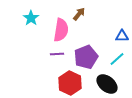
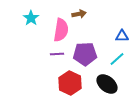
brown arrow: rotated 40 degrees clockwise
purple pentagon: moved 1 px left, 3 px up; rotated 20 degrees clockwise
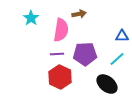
red hexagon: moved 10 px left, 6 px up
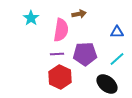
blue triangle: moved 5 px left, 4 px up
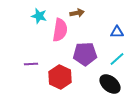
brown arrow: moved 2 px left, 1 px up
cyan star: moved 8 px right, 2 px up; rotated 21 degrees counterclockwise
pink semicircle: moved 1 px left
purple line: moved 26 px left, 10 px down
black ellipse: moved 3 px right
